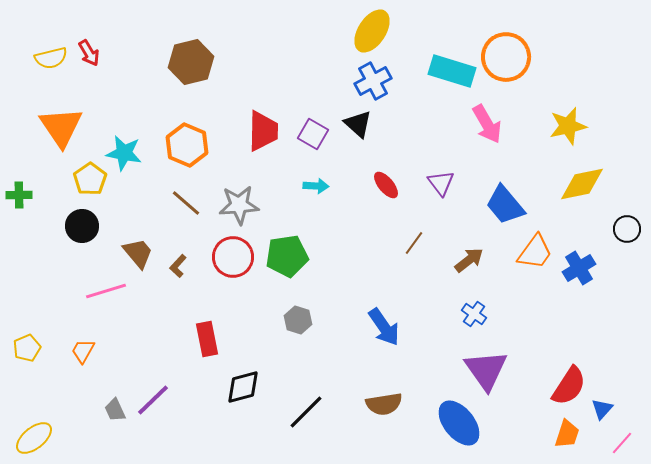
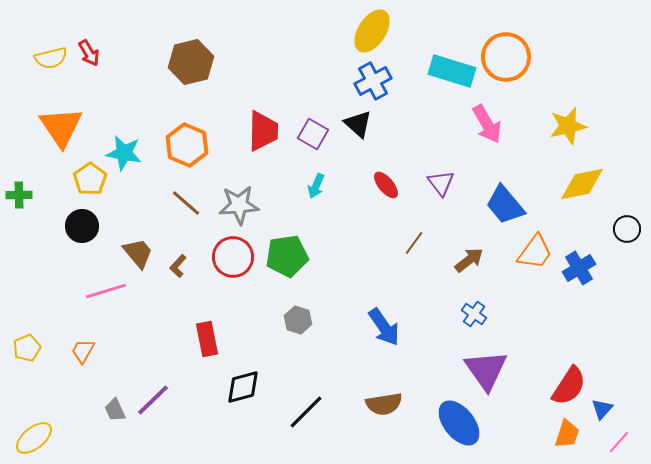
cyan arrow at (316, 186): rotated 110 degrees clockwise
pink line at (622, 443): moved 3 px left, 1 px up
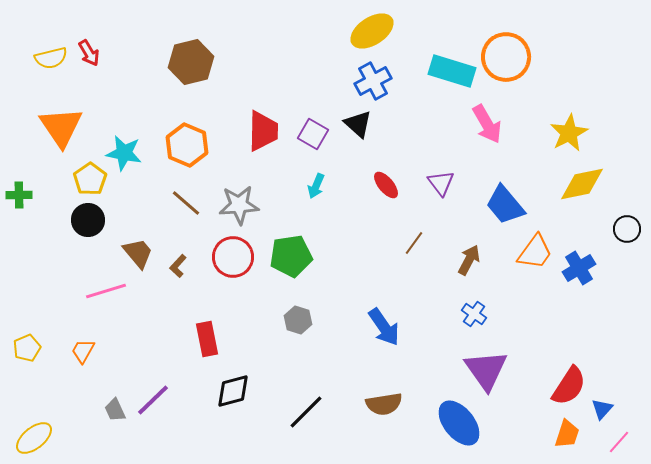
yellow ellipse at (372, 31): rotated 24 degrees clockwise
yellow star at (568, 126): moved 1 px right, 7 px down; rotated 15 degrees counterclockwise
black circle at (82, 226): moved 6 px right, 6 px up
green pentagon at (287, 256): moved 4 px right
brown arrow at (469, 260): rotated 24 degrees counterclockwise
black diamond at (243, 387): moved 10 px left, 4 px down
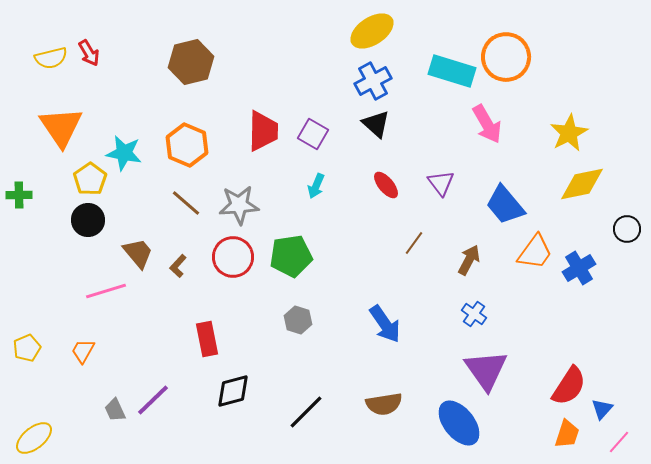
black triangle at (358, 124): moved 18 px right
blue arrow at (384, 327): moved 1 px right, 3 px up
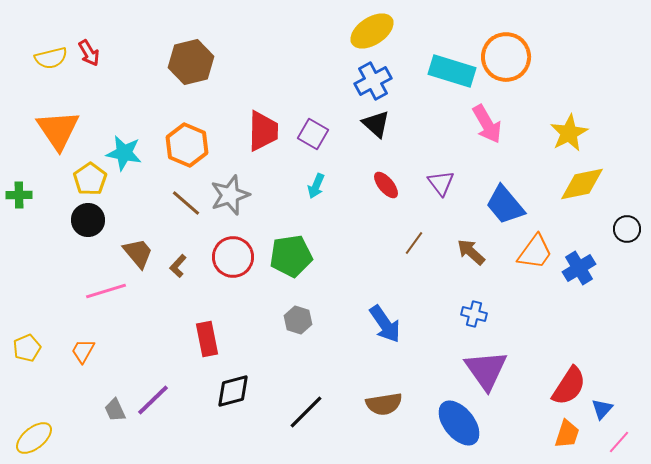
orange triangle at (61, 127): moved 3 px left, 3 px down
gray star at (239, 205): moved 9 px left, 10 px up; rotated 15 degrees counterclockwise
brown arrow at (469, 260): moved 2 px right, 8 px up; rotated 76 degrees counterclockwise
blue cross at (474, 314): rotated 20 degrees counterclockwise
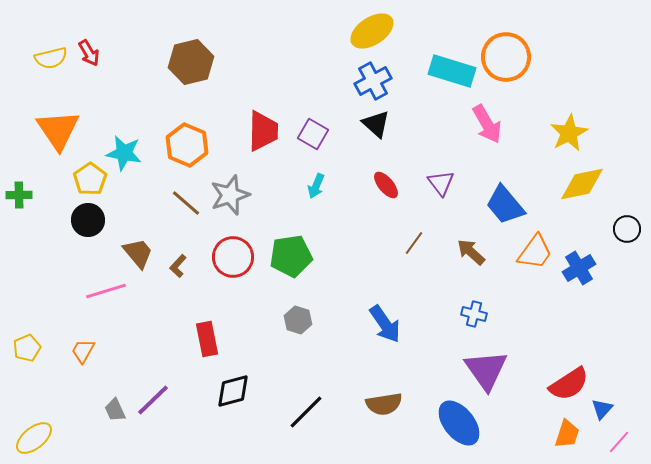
red semicircle at (569, 386): moved 2 px up; rotated 24 degrees clockwise
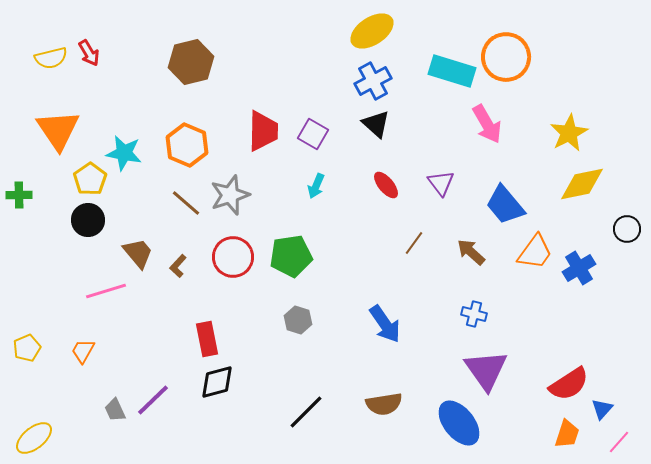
black diamond at (233, 391): moved 16 px left, 9 px up
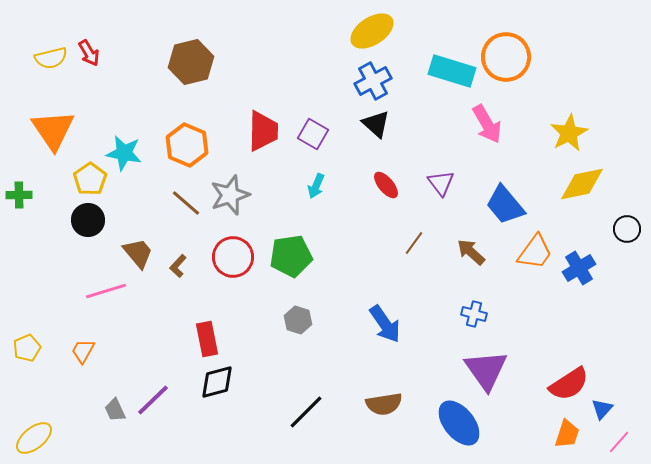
orange triangle at (58, 130): moved 5 px left
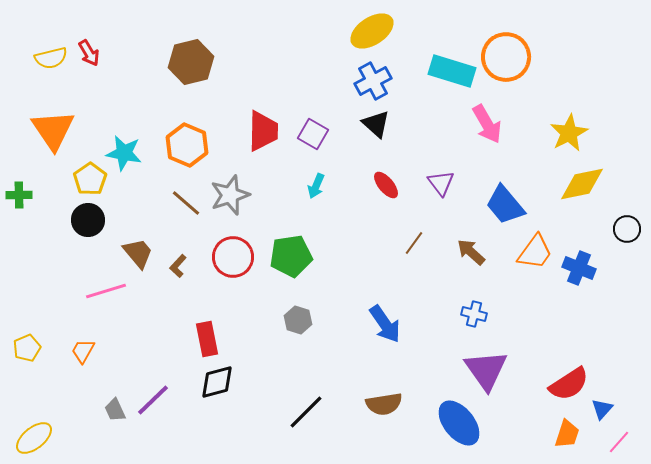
blue cross at (579, 268): rotated 36 degrees counterclockwise
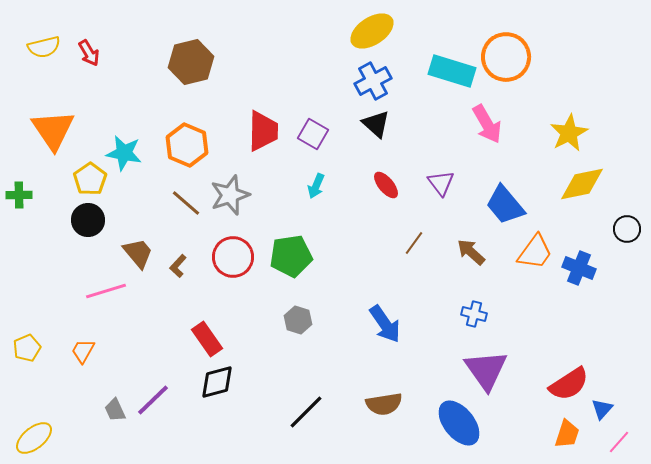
yellow semicircle at (51, 58): moved 7 px left, 11 px up
red rectangle at (207, 339): rotated 24 degrees counterclockwise
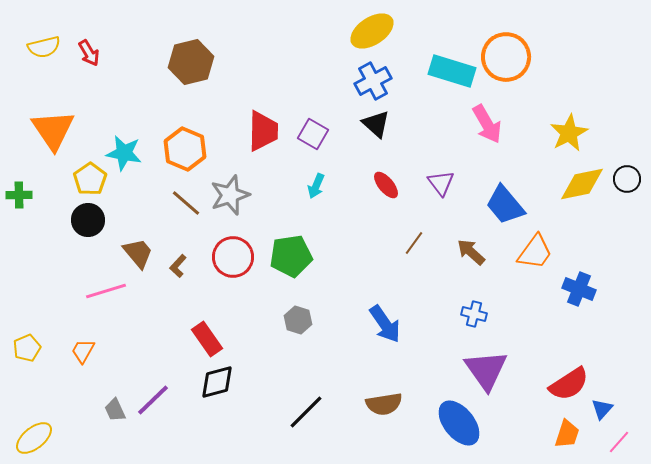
orange hexagon at (187, 145): moved 2 px left, 4 px down
black circle at (627, 229): moved 50 px up
blue cross at (579, 268): moved 21 px down
